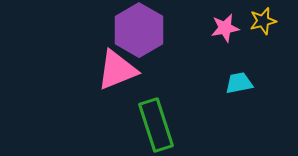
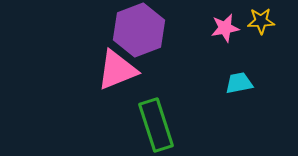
yellow star: moved 2 px left; rotated 12 degrees clockwise
purple hexagon: rotated 9 degrees clockwise
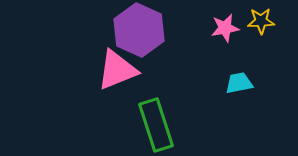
purple hexagon: rotated 15 degrees counterclockwise
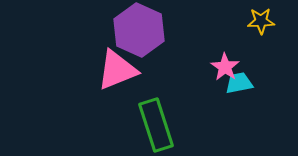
pink star: moved 39 px down; rotated 28 degrees counterclockwise
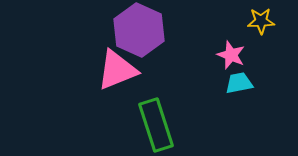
pink star: moved 6 px right, 12 px up; rotated 12 degrees counterclockwise
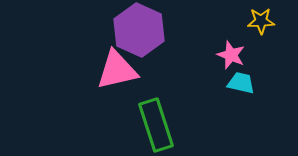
pink triangle: rotated 9 degrees clockwise
cyan trapezoid: moved 2 px right; rotated 24 degrees clockwise
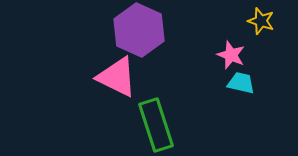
yellow star: rotated 20 degrees clockwise
pink triangle: moved 7 px down; rotated 39 degrees clockwise
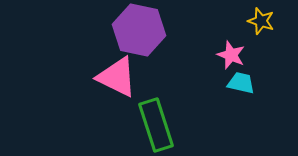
purple hexagon: rotated 12 degrees counterclockwise
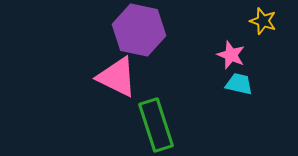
yellow star: moved 2 px right
cyan trapezoid: moved 2 px left, 1 px down
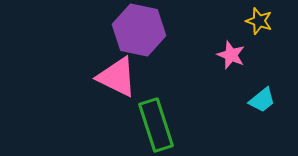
yellow star: moved 4 px left
cyan trapezoid: moved 23 px right, 16 px down; rotated 128 degrees clockwise
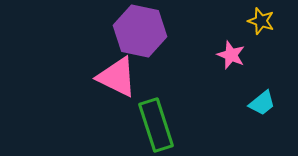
yellow star: moved 2 px right
purple hexagon: moved 1 px right, 1 px down
cyan trapezoid: moved 3 px down
